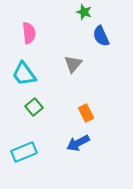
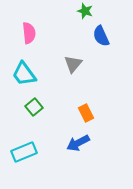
green star: moved 1 px right, 1 px up
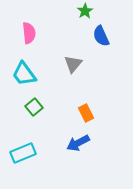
green star: rotated 21 degrees clockwise
cyan rectangle: moved 1 px left, 1 px down
